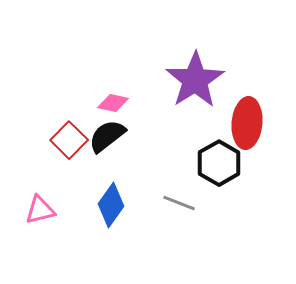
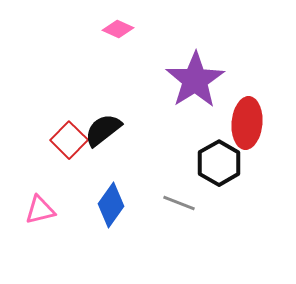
pink diamond: moved 5 px right, 74 px up; rotated 12 degrees clockwise
black semicircle: moved 4 px left, 6 px up
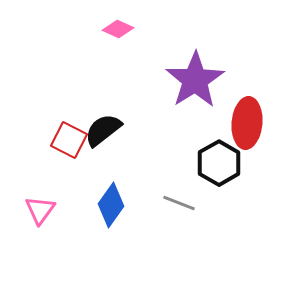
red square: rotated 18 degrees counterclockwise
pink triangle: rotated 40 degrees counterclockwise
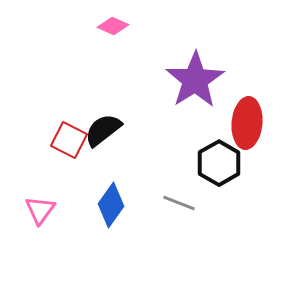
pink diamond: moved 5 px left, 3 px up
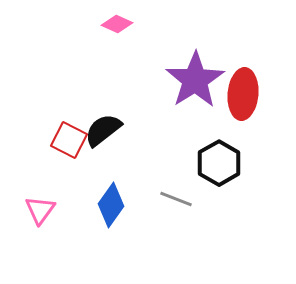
pink diamond: moved 4 px right, 2 px up
red ellipse: moved 4 px left, 29 px up
gray line: moved 3 px left, 4 px up
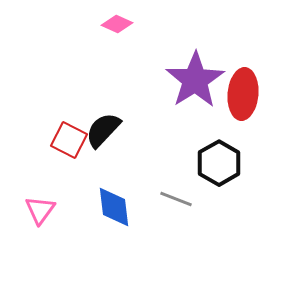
black semicircle: rotated 9 degrees counterclockwise
blue diamond: moved 3 px right, 2 px down; rotated 42 degrees counterclockwise
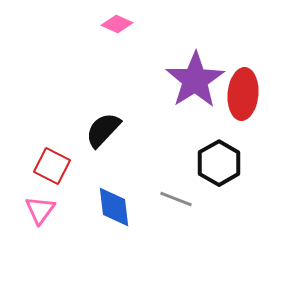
red square: moved 17 px left, 26 px down
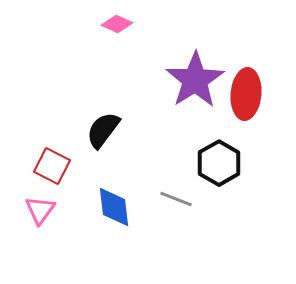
red ellipse: moved 3 px right
black semicircle: rotated 6 degrees counterclockwise
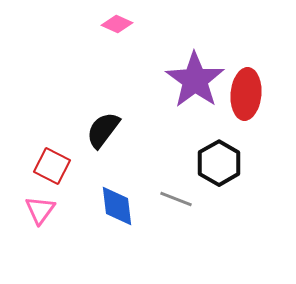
purple star: rotated 4 degrees counterclockwise
blue diamond: moved 3 px right, 1 px up
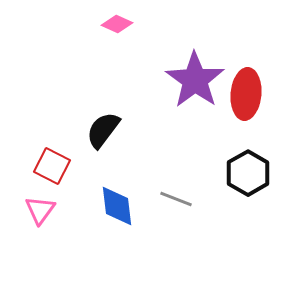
black hexagon: moved 29 px right, 10 px down
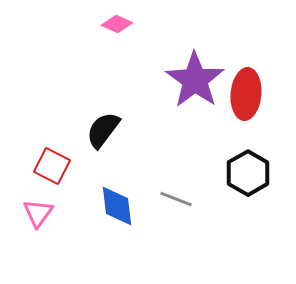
pink triangle: moved 2 px left, 3 px down
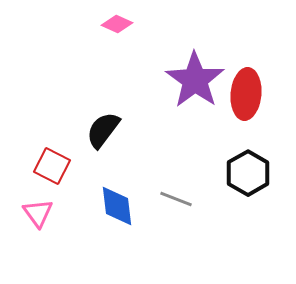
pink triangle: rotated 12 degrees counterclockwise
